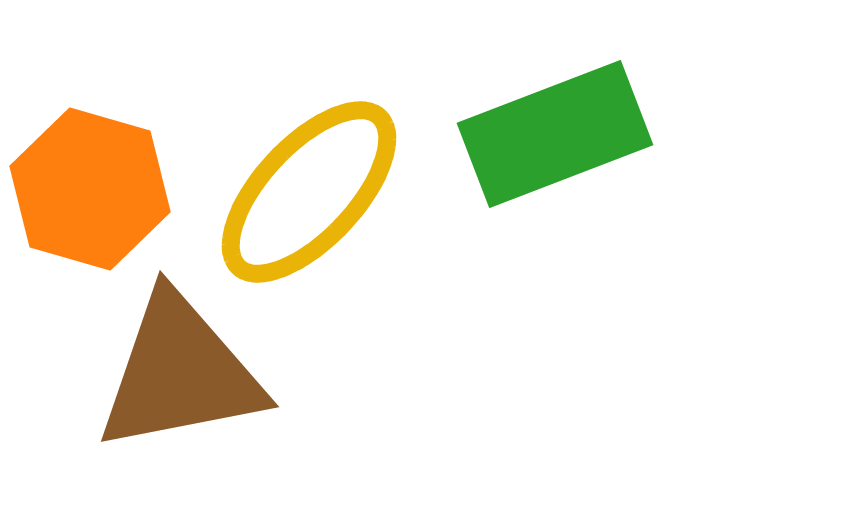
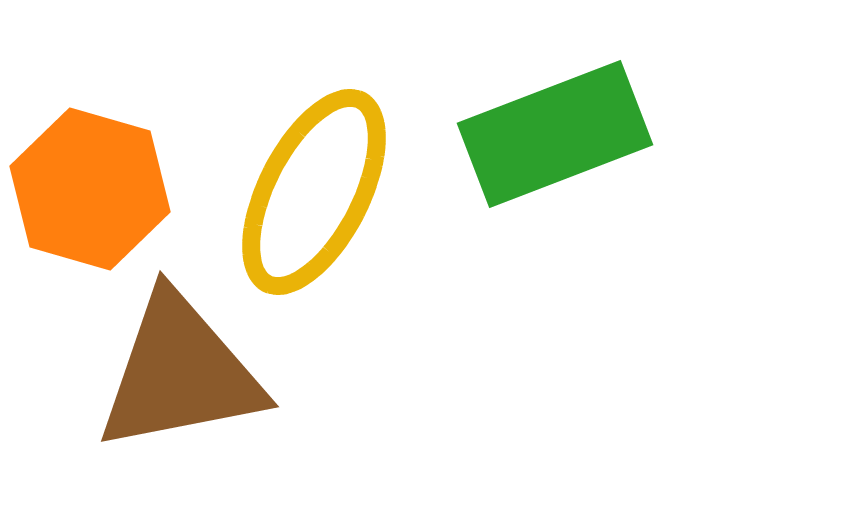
yellow ellipse: moved 5 px right; rotated 16 degrees counterclockwise
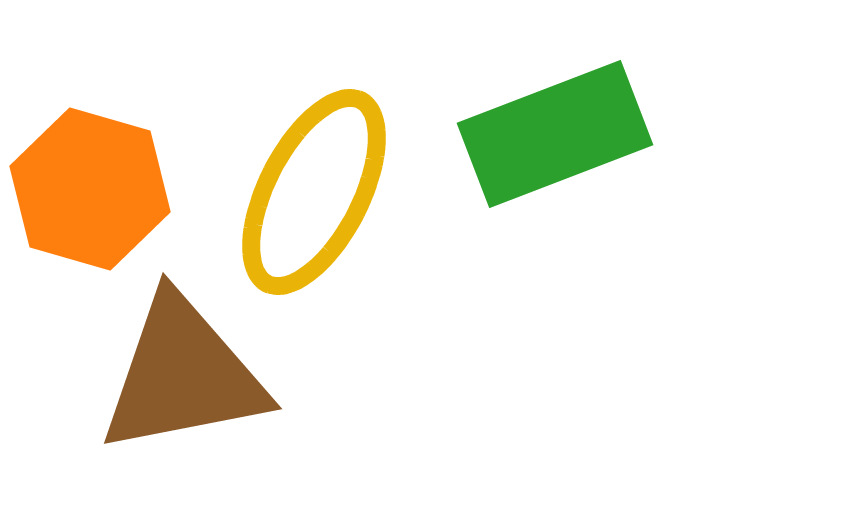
brown triangle: moved 3 px right, 2 px down
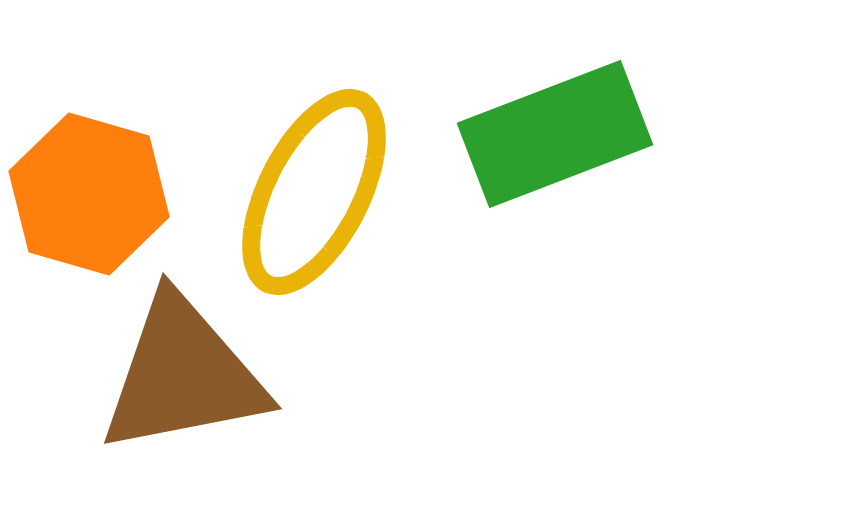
orange hexagon: moved 1 px left, 5 px down
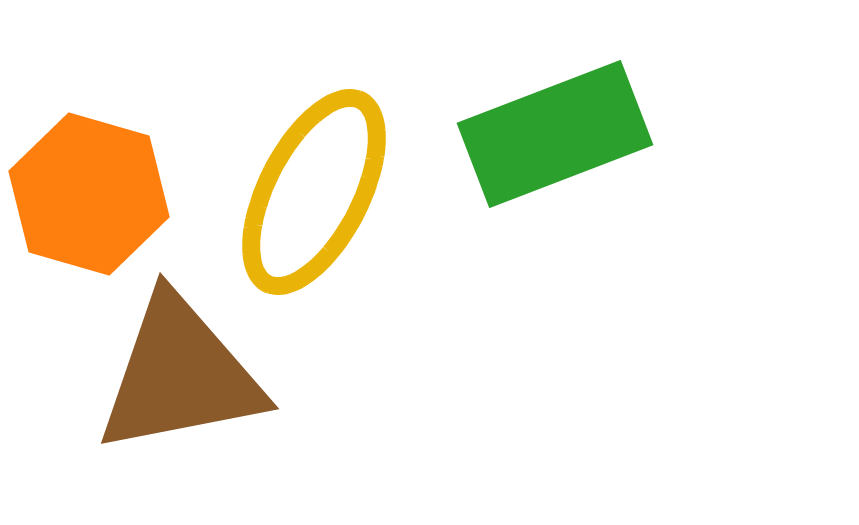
brown triangle: moved 3 px left
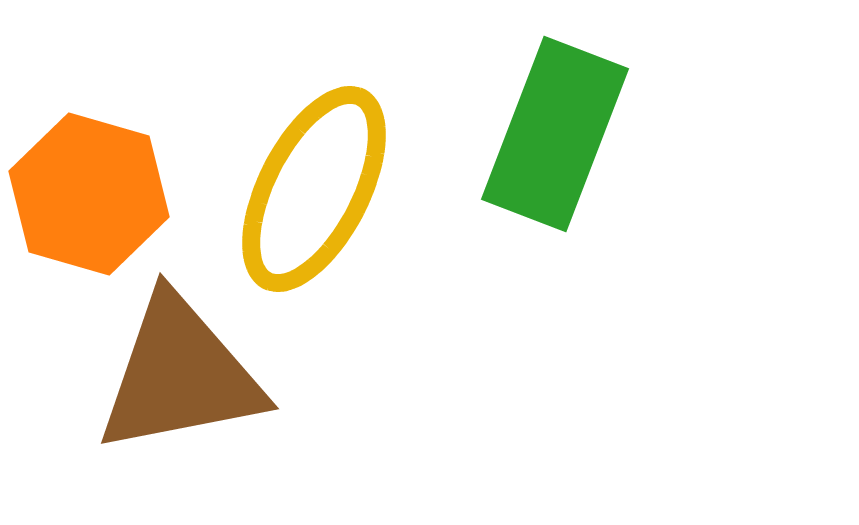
green rectangle: rotated 48 degrees counterclockwise
yellow ellipse: moved 3 px up
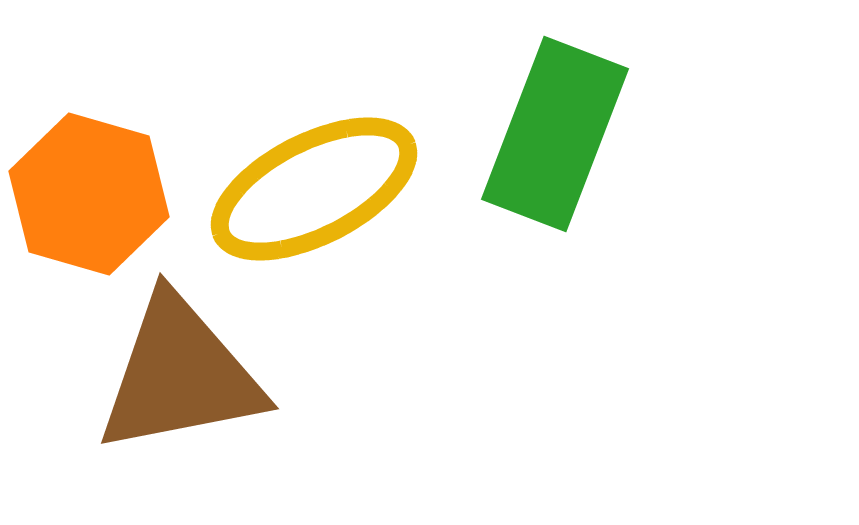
yellow ellipse: rotated 36 degrees clockwise
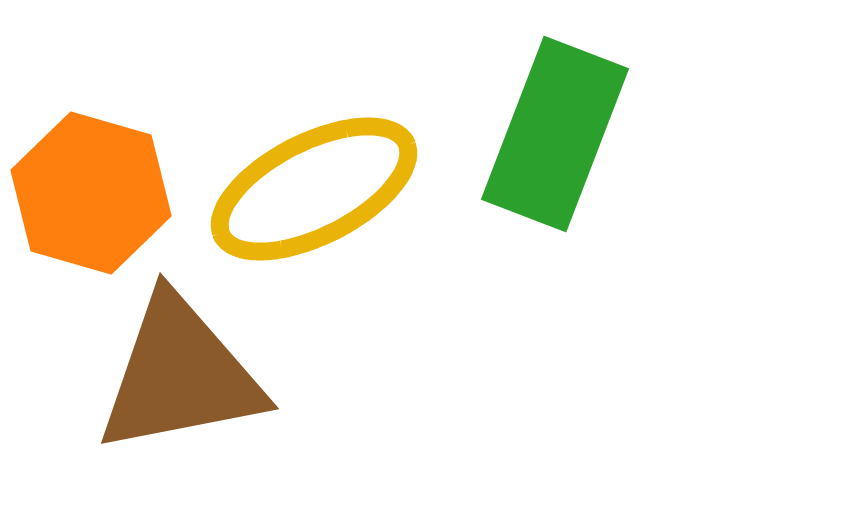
orange hexagon: moved 2 px right, 1 px up
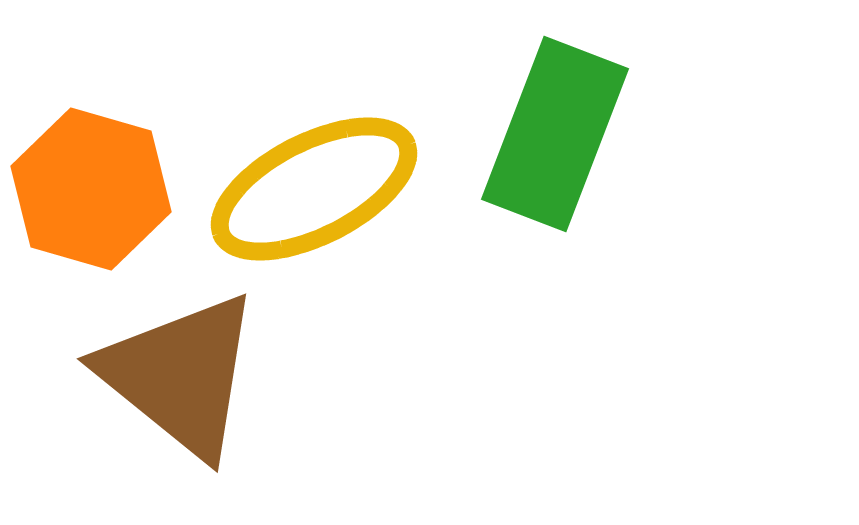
orange hexagon: moved 4 px up
brown triangle: rotated 50 degrees clockwise
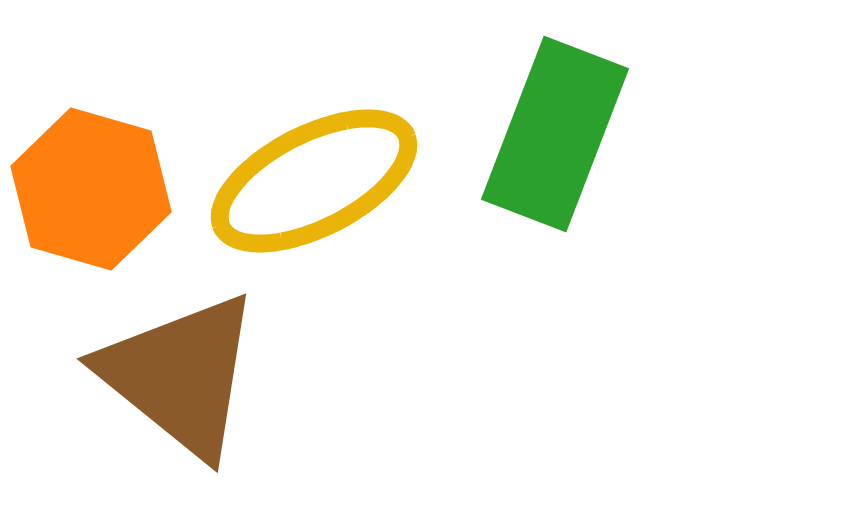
yellow ellipse: moved 8 px up
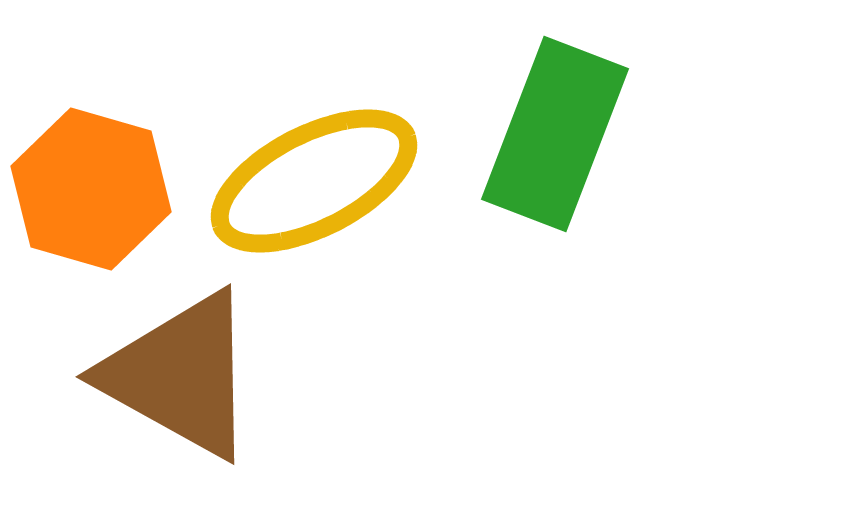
brown triangle: rotated 10 degrees counterclockwise
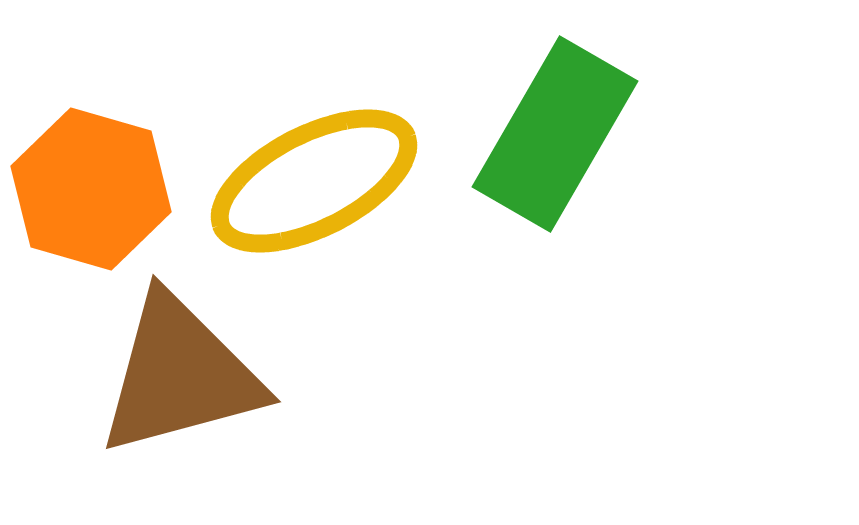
green rectangle: rotated 9 degrees clockwise
brown triangle: rotated 44 degrees counterclockwise
